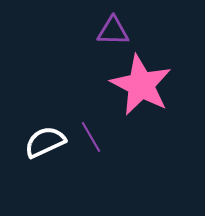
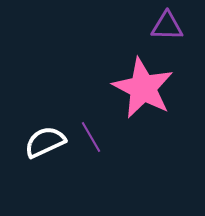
purple triangle: moved 54 px right, 5 px up
pink star: moved 2 px right, 3 px down
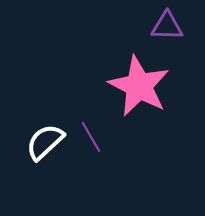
pink star: moved 4 px left, 2 px up
white semicircle: rotated 18 degrees counterclockwise
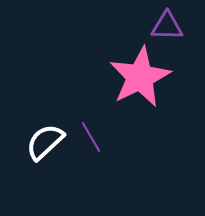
pink star: moved 1 px right, 9 px up; rotated 18 degrees clockwise
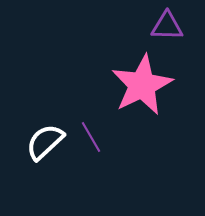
pink star: moved 2 px right, 8 px down
